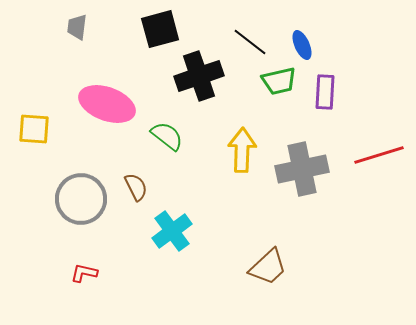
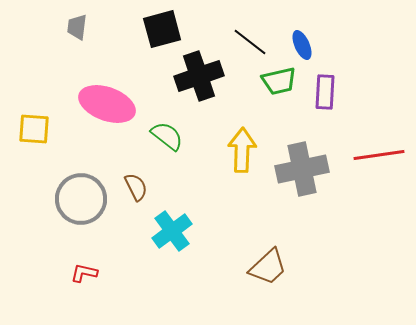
black square: moved 2 px right
red line: rotated 9 degrees clockwise
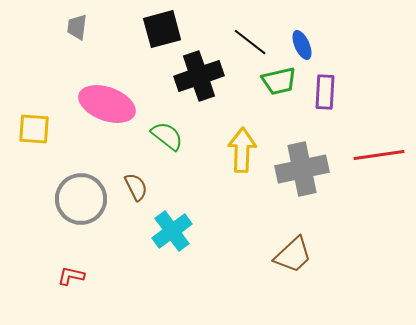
brown trapezoid: moved 25 px right, 12 px up
red L-shape: moved 13 px left, 3 px down
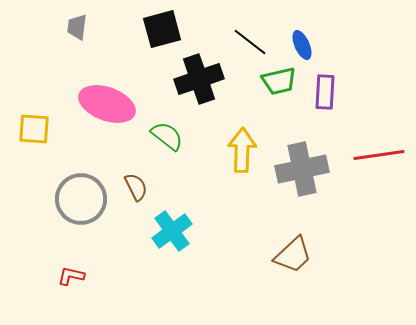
black cross: moved 3 px down
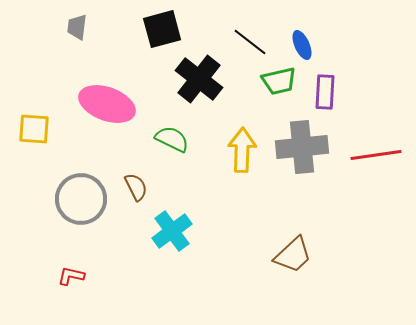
black cross: rotated 33 degrees counterclockwise
green semicircle: moved 5 px right, 3 px down; rotated 12 degrees counterclockwise
red line: moved 3 px left
gray cross: moved 22 px up; rotated 6 degrees clockwise
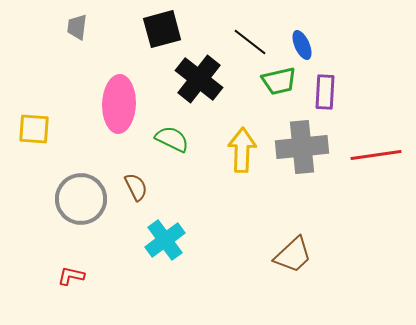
pink ellipse: moved 12 px right; rotated 72 degrees clockwise
cyan cross: moved 7 px left, 9 px down
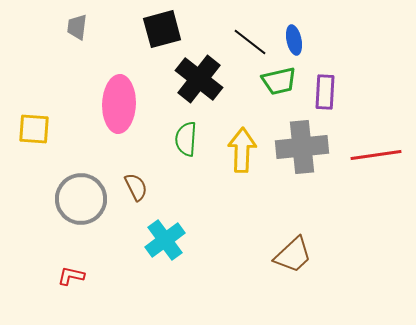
blue ellipse: moved 8 px left, 5 px up; rotated 12 degrees clockwise
green semicircle: moved 14 px right; rotated 112 degrees counterclockwise
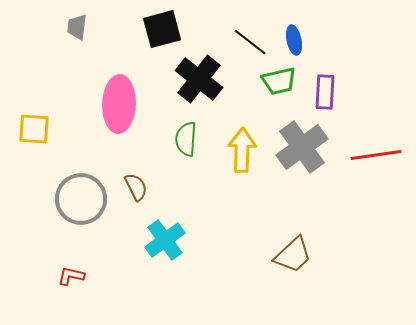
gray cross: rotated 30 degrees counterclockwise
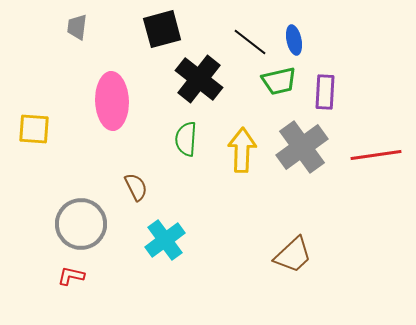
pink ellipse: moved 7 px left, 3 px up; rotated 4 degrees counterclockwise
gray circle: moved 25 px down
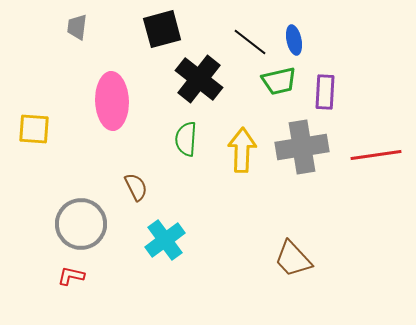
gray cross: rotated 27 degrees clockwise
brown trapezoid: moved 4 px down; rotated 90 degrees clockwise
